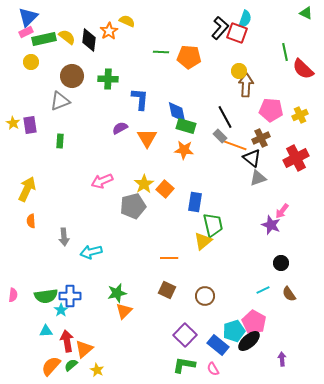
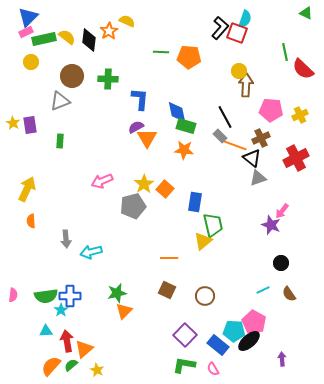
purple semicircle at (120, 128): moved 16 px right, 1 px up
gray arrow at (64, 237): moved 2 px right, 2 px down
cyan pentagon at (234, 331): rotated 20 degrees clockwise
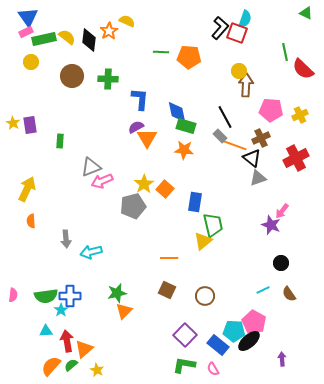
blue triangle at (28, 17): rotated 20 degrees counterclockwise
gray triangle at (60, 101): moved 31 px right, 66 px down
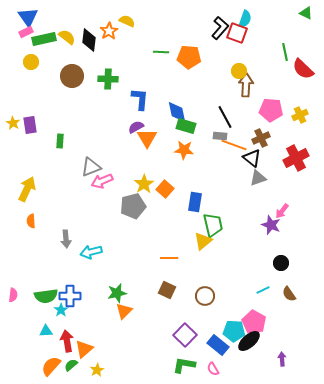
gray rectangle at (220, 136): rotated 40 degrees counterclockwise
yellow star at (97, 370): rotated 16 degrees clockwise
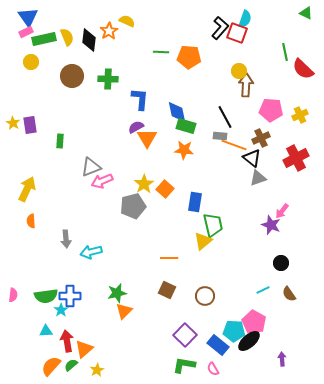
yellow semicircle at (67, 37): rotated 30 degrees clockwise
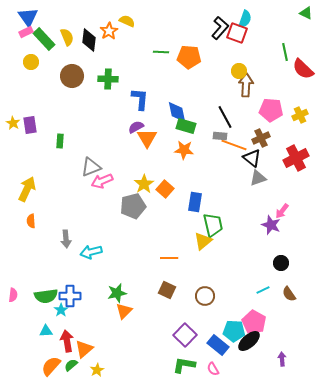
green rectangle at (44, 39): rotated 60 degrees clockwise
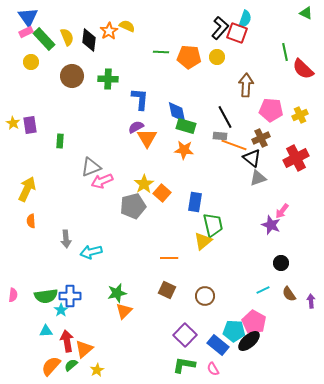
yellow semicircle at (127, 21): moved 5 px down
yellow circle at (239, 71): moved 22 px left, 14 px up
orange square at (165, 189): moved 3 px left, 4 px down
purple arrow at (282, 359): moved 29 px right, 58 px up
